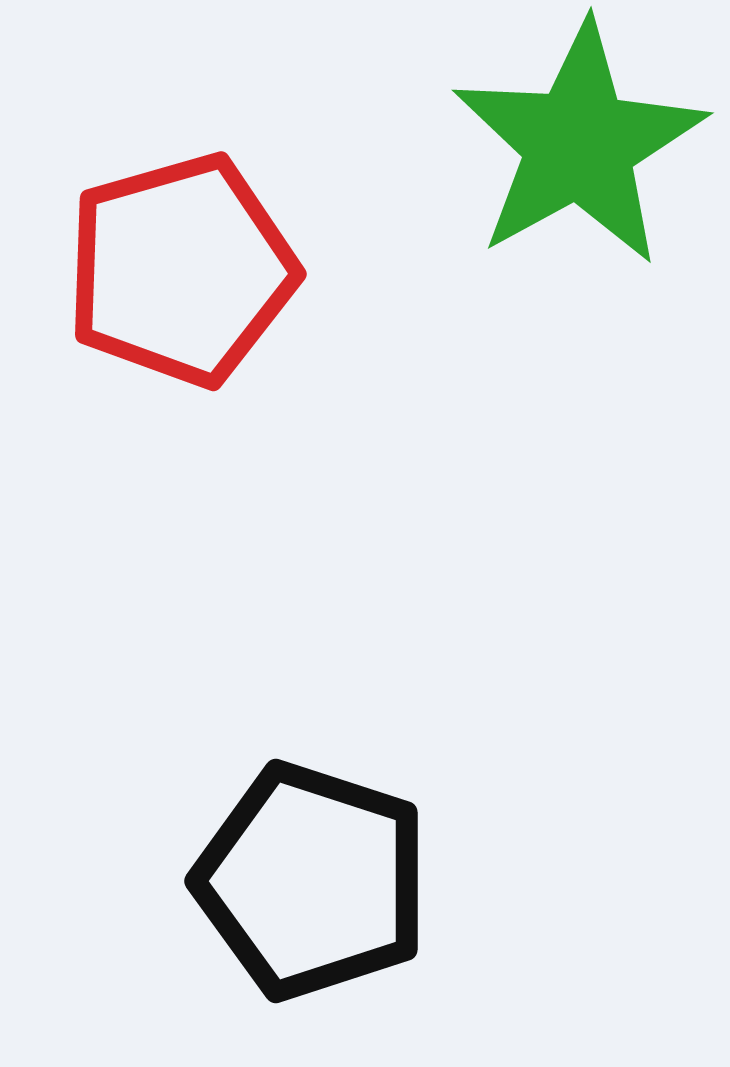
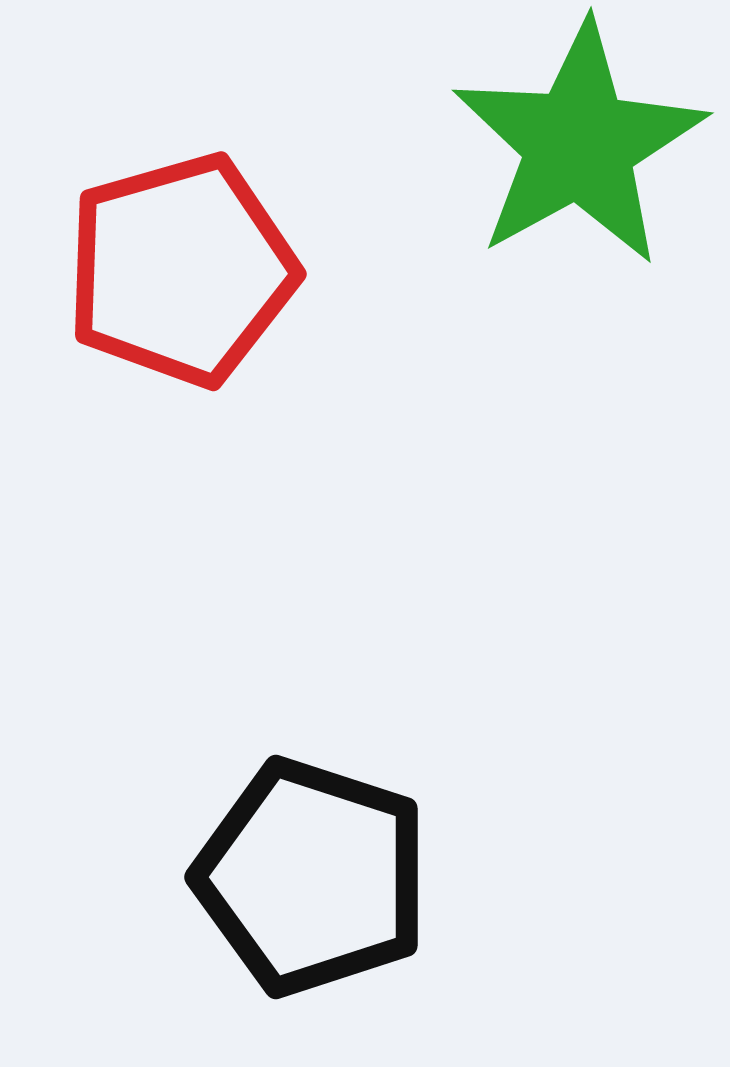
black pentagon: moved 4 px up
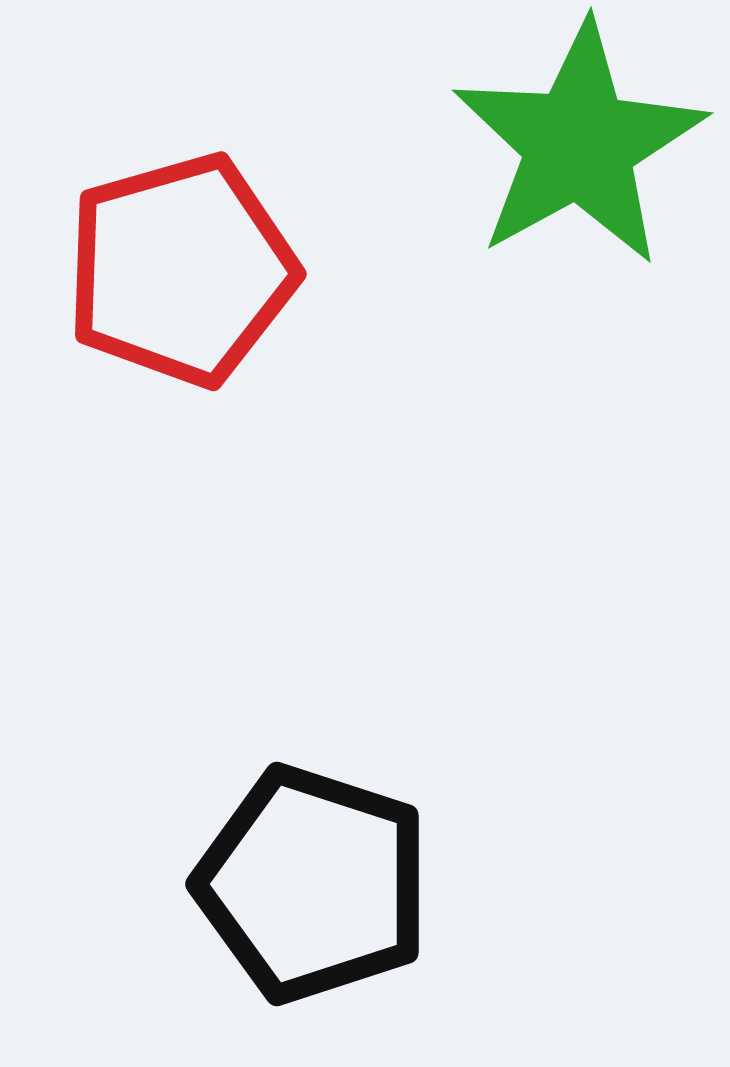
black pentagon: moved 1 px right, 7 px down
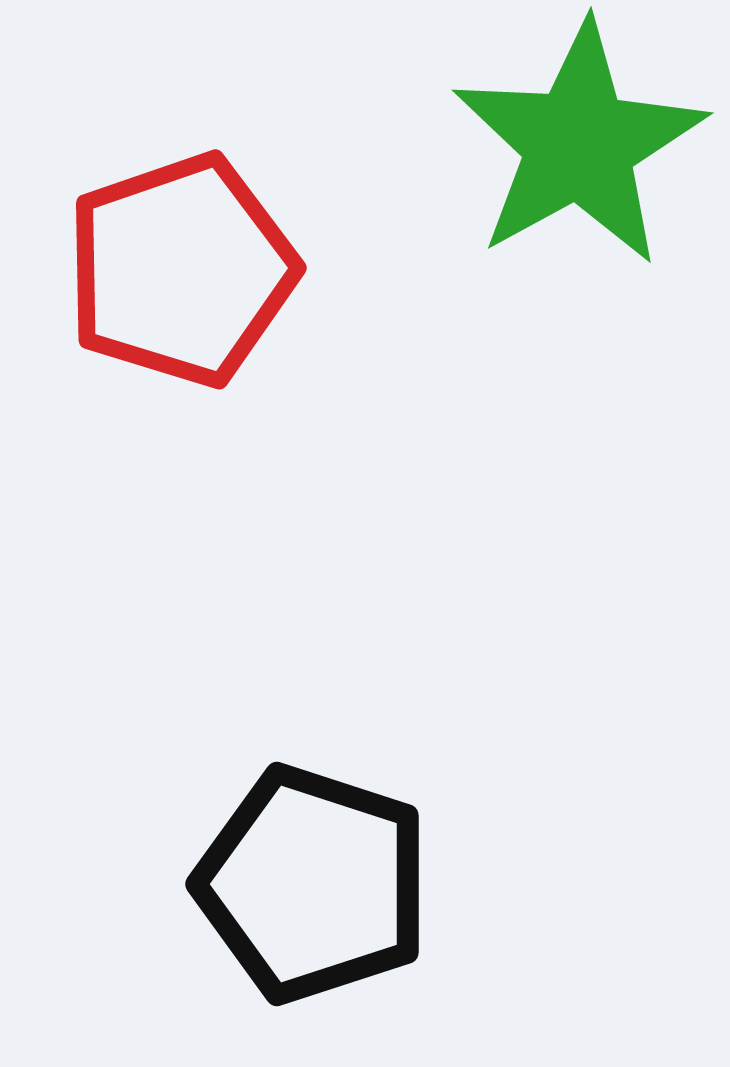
red pentagon: rotated 3 degrees counterclockwise
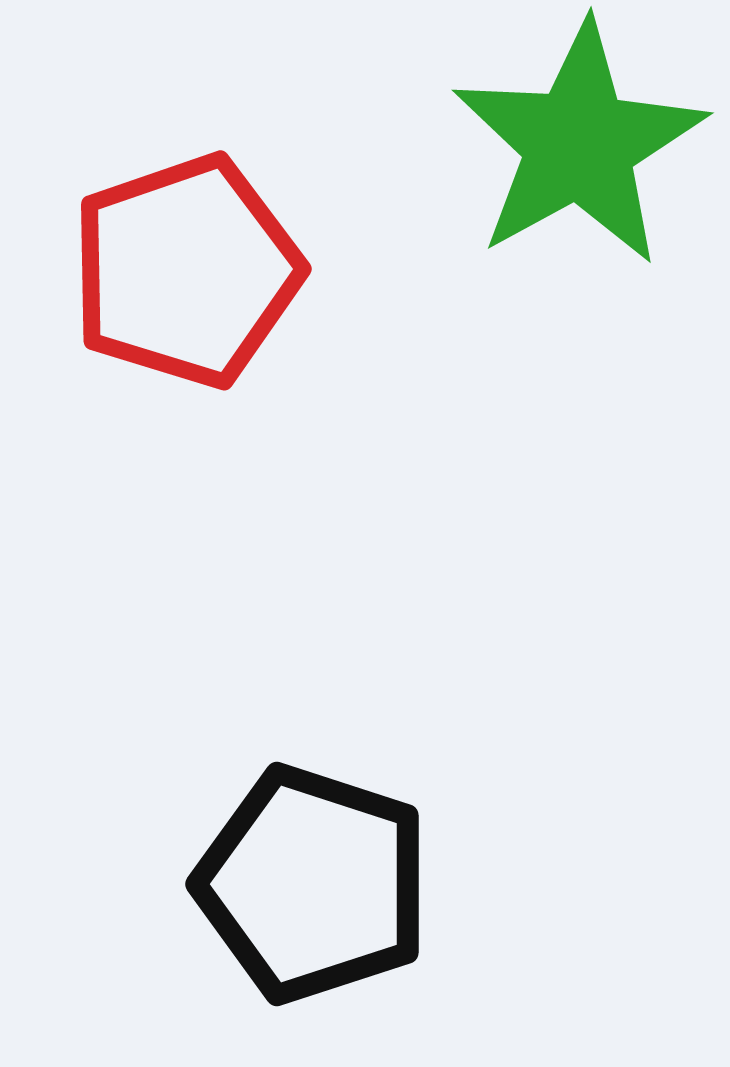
red pentagon: moved 5 px right, 1 px down
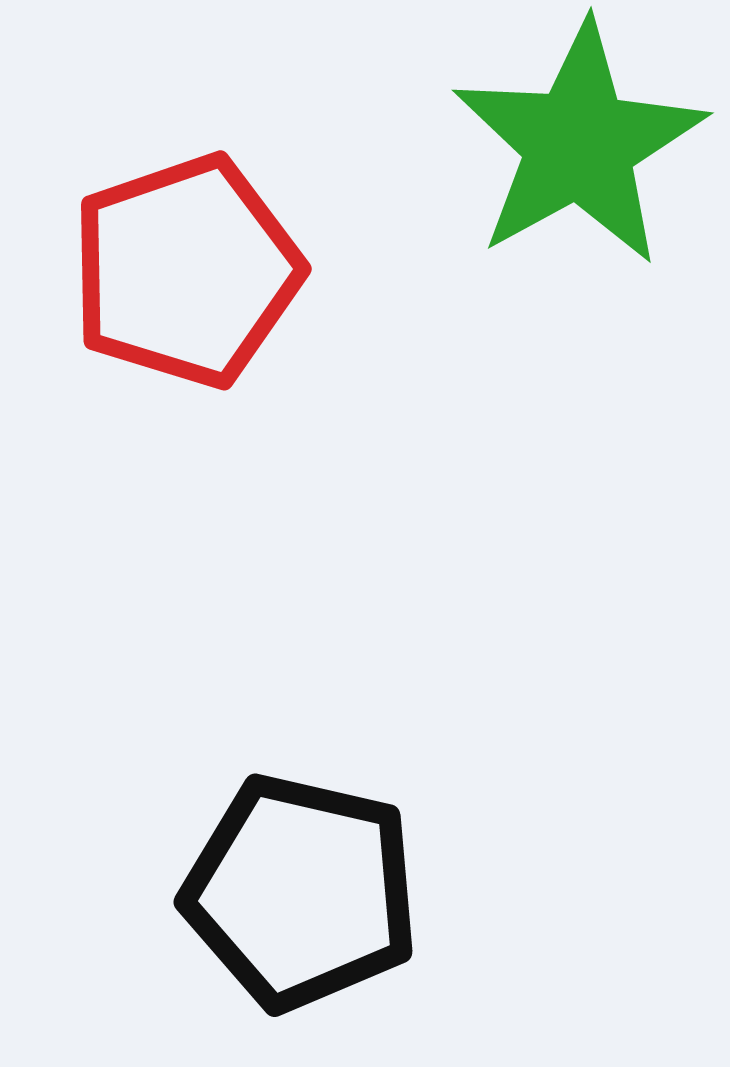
black pentagon: moved 12 px left, 8 px down; rotated 5 degrees counterclockwise
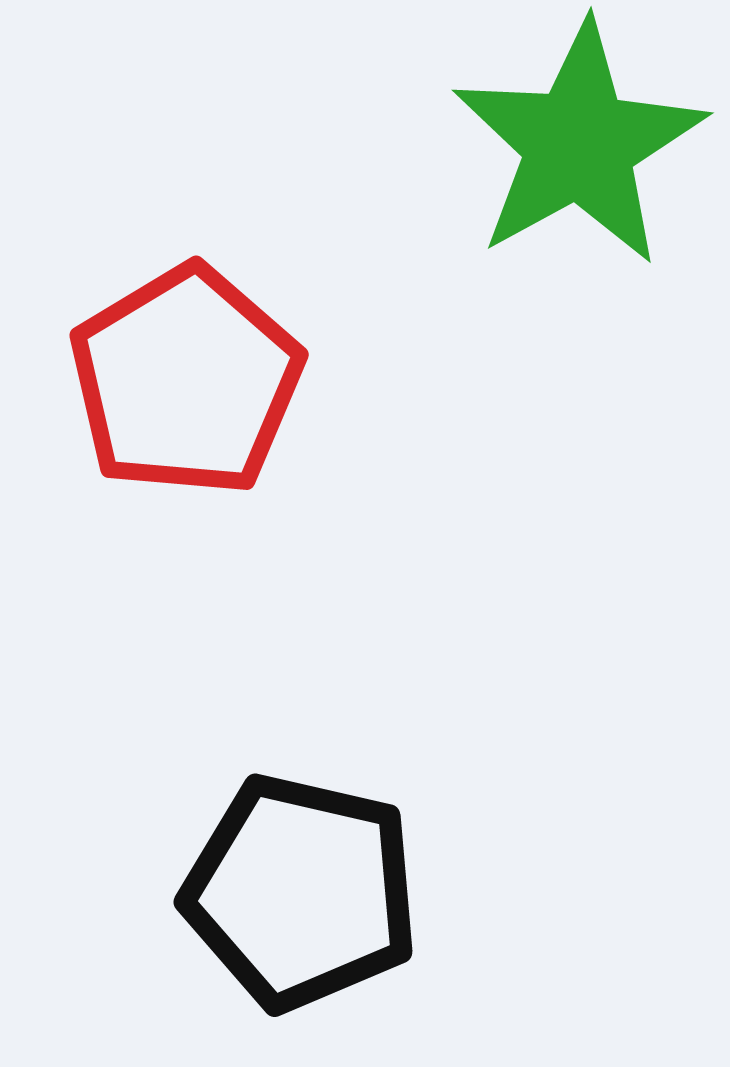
red pentagon: moved 110 px down; rotated 12 degrees counterclockwise
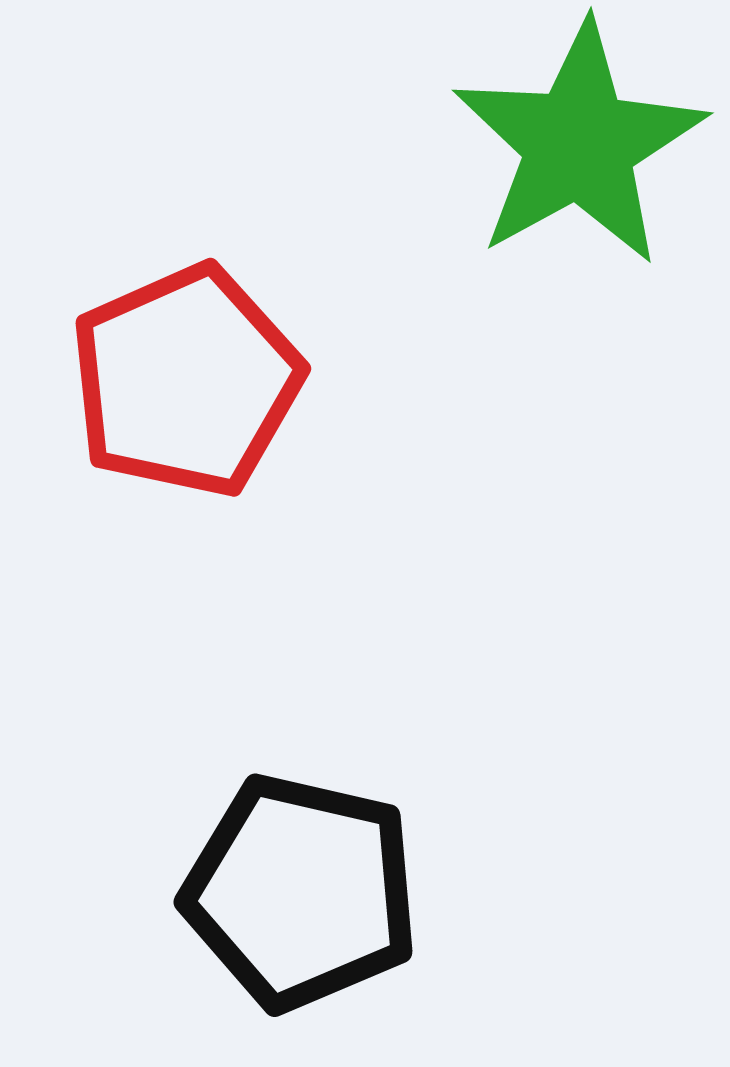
red pentagon: rotated 7 degrees clockwise
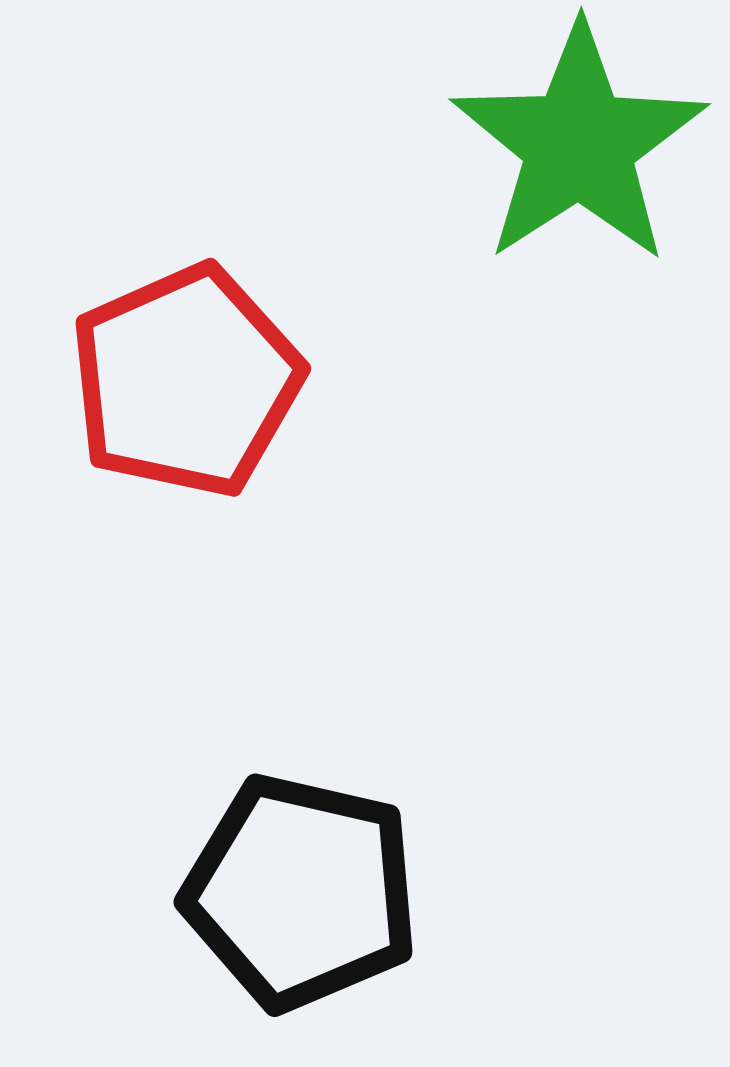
green star: rotated 4 degrees counterclockwise
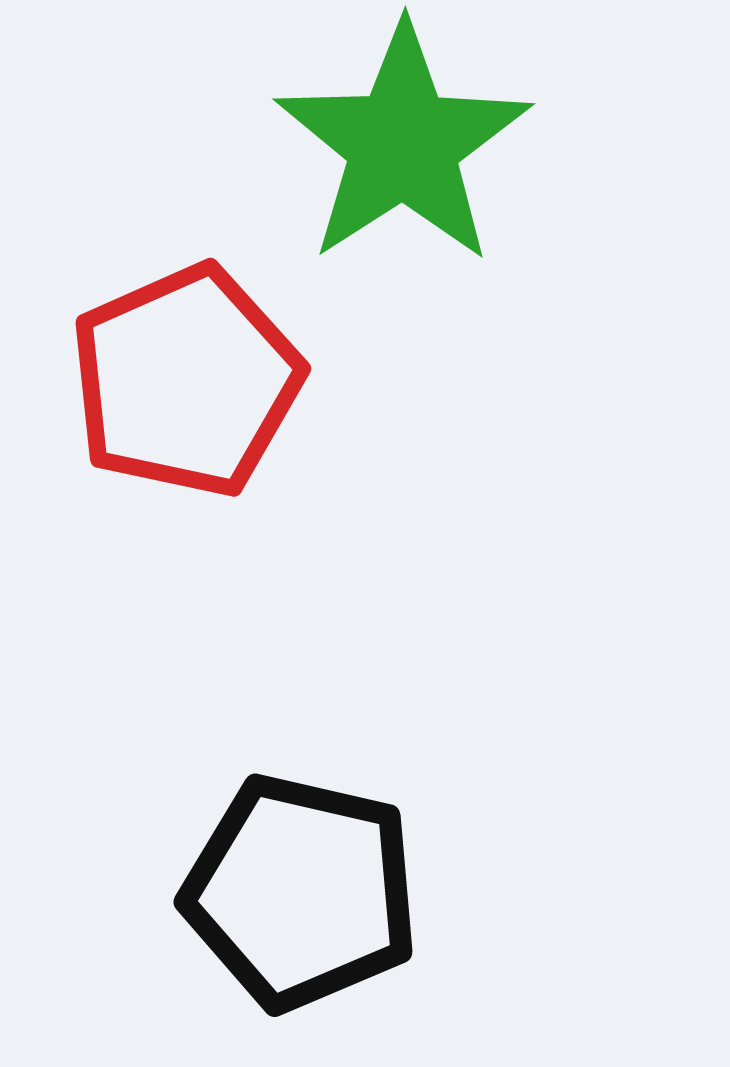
green star: moved 176 px left
